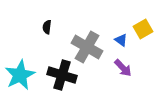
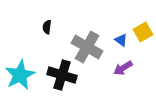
yellow square: moved 3 px down
purple arrow: rotated 102 degrees clockwise
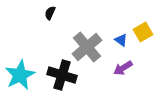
black semicircle: moved 3 px right, 14 px up; rotated 16 degrees clockwise
gray cross: rotated 20 degrees clockwise
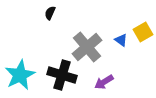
purple arrow: moved 19 px left, 14 px down
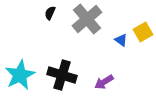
gray cross: moved 28 px up
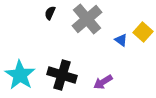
yellow square: rotated 18 degrees counterclockwise
cyan star: rotated 12 degrees counterclockwise
purple arrow: moved 1 px left
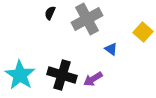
gray cross: rotated 12 degrees clockwise
blue triangle: moved 10 px left, 9 px down
purple arrow: moved 10 px left, 3 px up
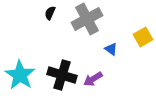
yellow square: moved 5 px down; rotated 18 degrees clockwise
